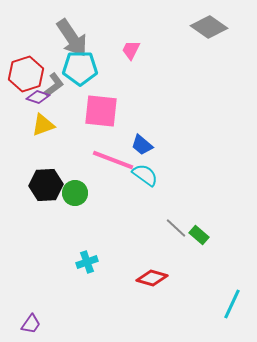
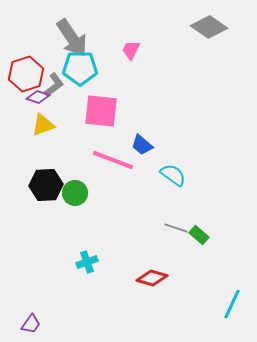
cyan semicircle: moved 28 px right
gray line: rotated 25 degrees counterclockwise
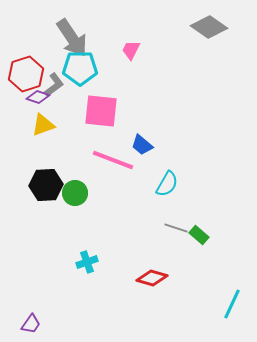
cyan semicircle: moved 6 px left, 9 px down; rotated 84 degrees clockwise
